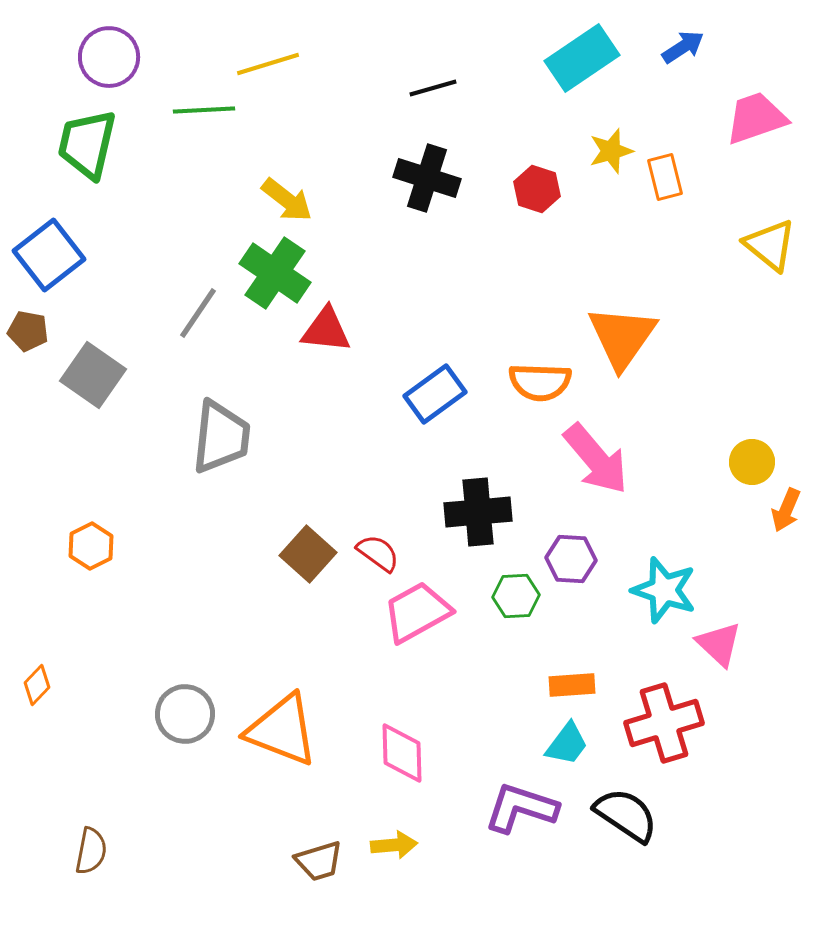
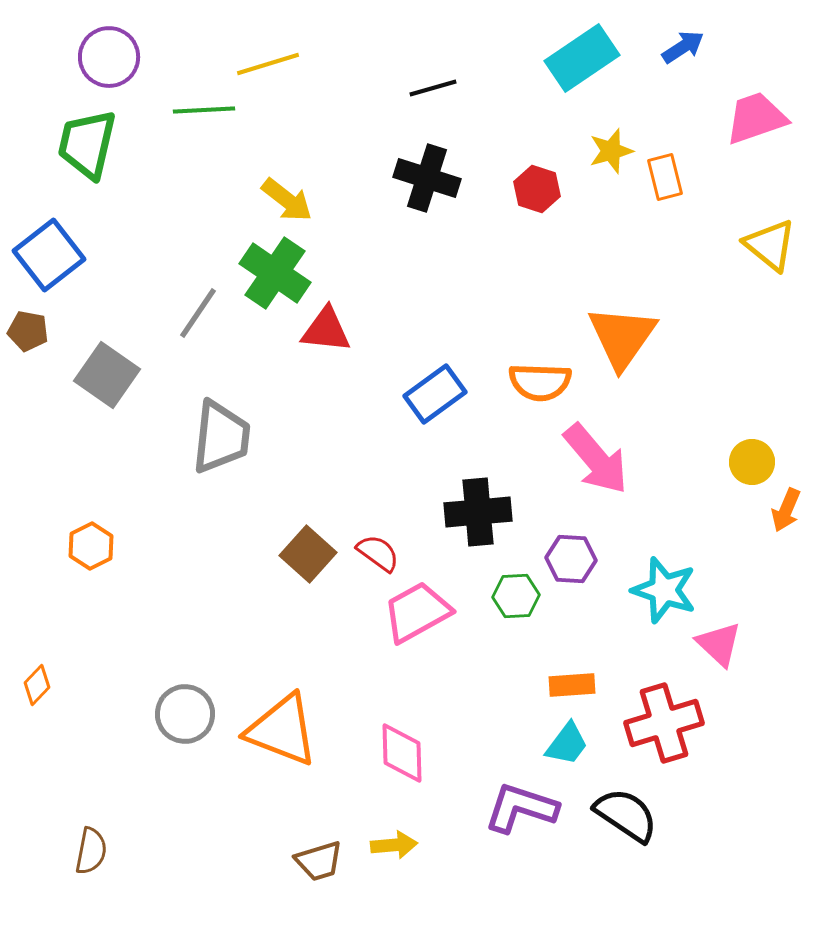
gray square at (93, 375): moved 14 px right
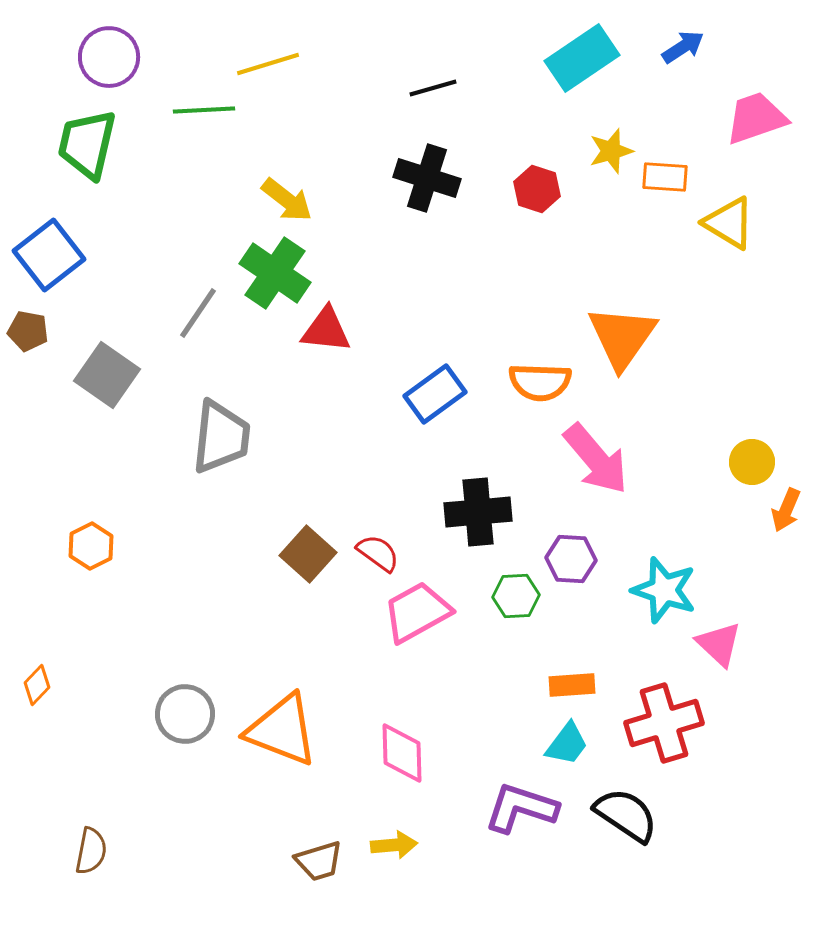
orange rectangle at (665, 177): rotated 72 degrees counterclockwise
yellow triangle at (770, 245): moved 41 px left, 22 px up; rotated 8 degrees counterclockwise
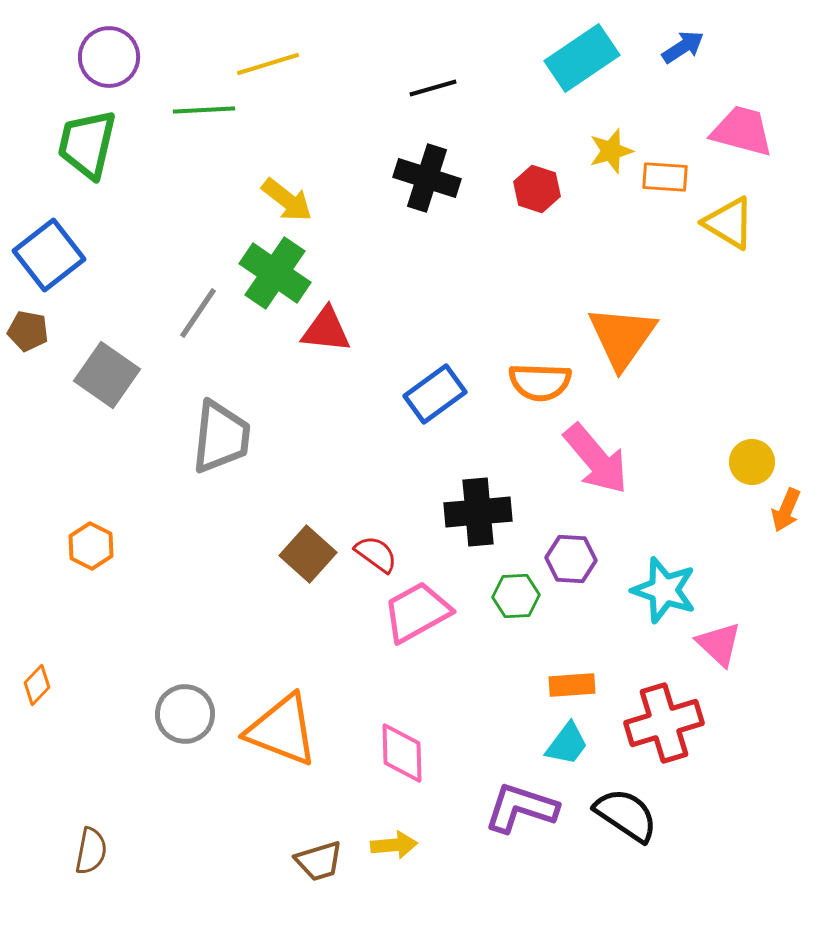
pink trapezoid at (756, 118): moved 14 px left, 13 px down; rotated 34 degrees clockwise
orange hexagon at (91, 546): rotated 6 degrees counterclockwise
red semicircle at (378, 553): moved 2 px left, 1 px down
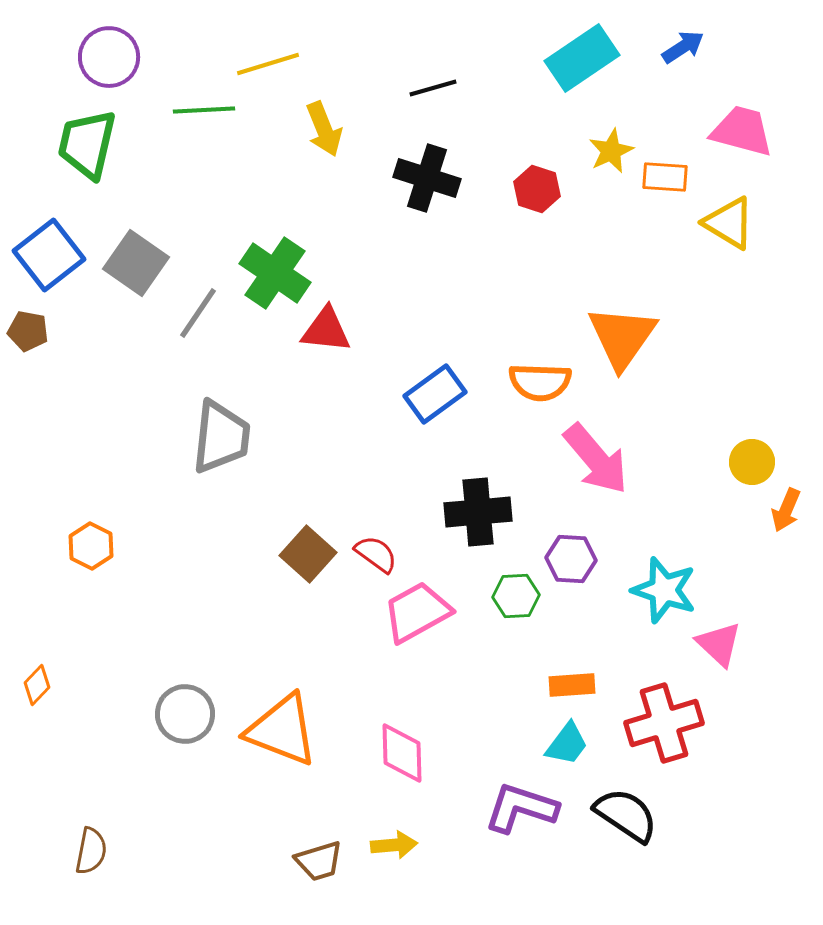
yellow star at (611, 151): rotated 9 degrees counterclockwise
yellow arrow at (287, 200): moved 37 px right, 71 px up; rotated 30 degrees clockwise
gray square at (107, 375): moved 29 px right, 112 px up
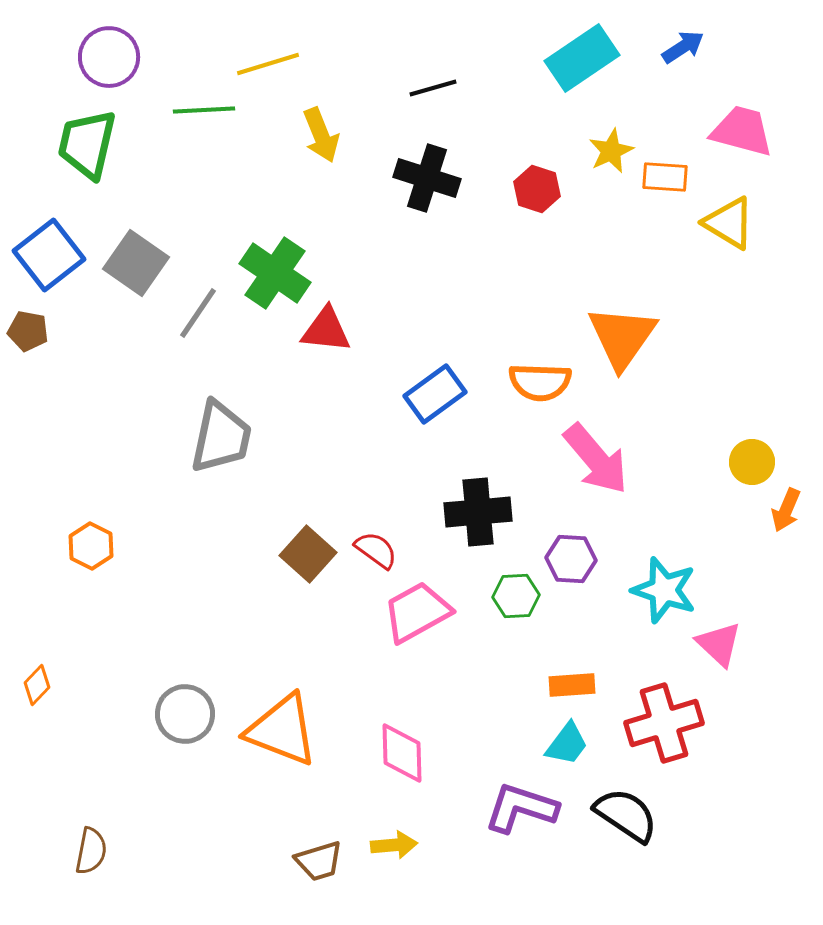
yellow arrow at (324, 129): moved 3 px left, 6 px down
gray trapezoid at (221, 437): rotated 6 degrees clockwise
red semicircle at (376, 554): moved 4 px up
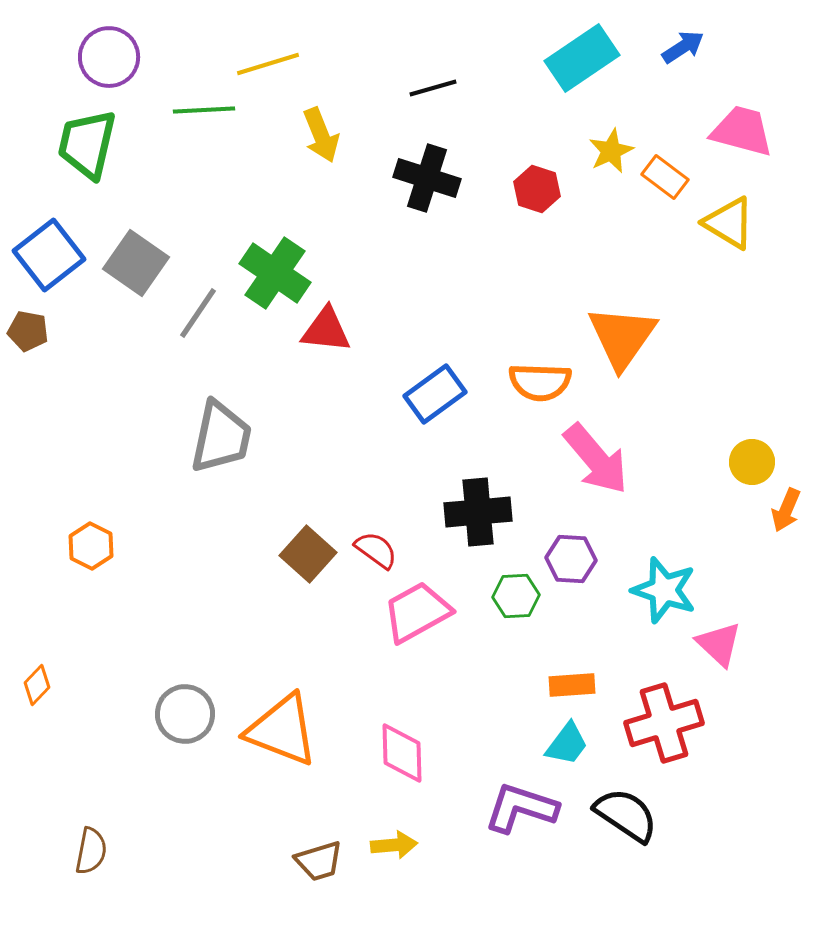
orange rectangle at (665, 177): rotated 33 degrees clockwise
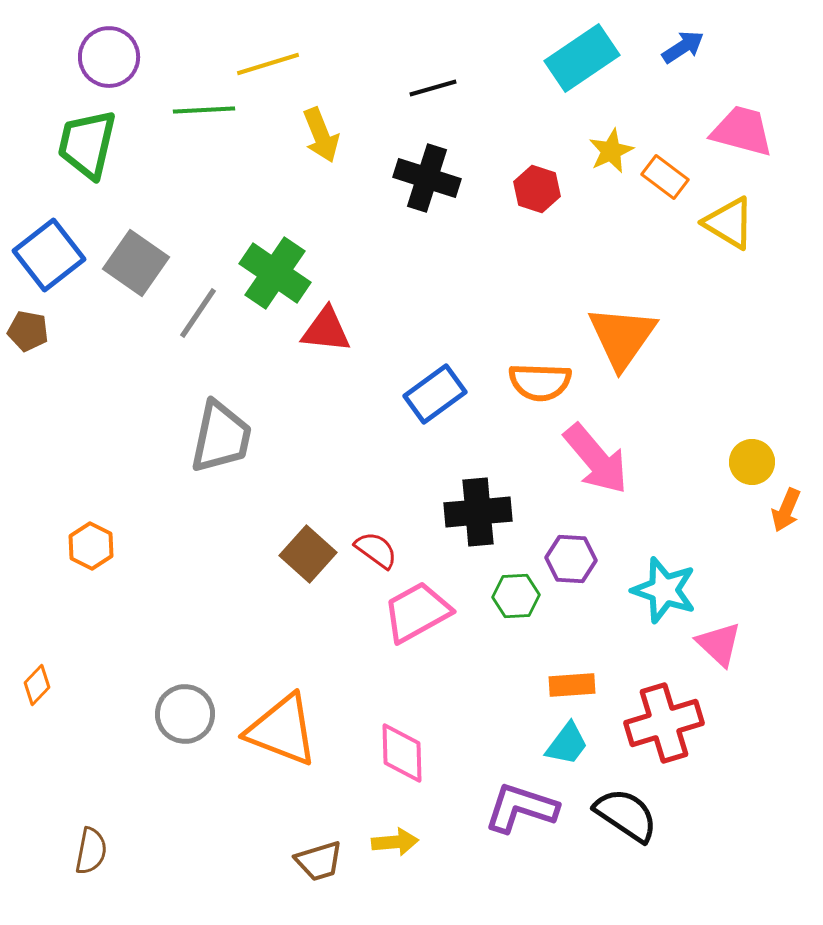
yellow arrow at (394, 845): moved 1 px right, 3 px up
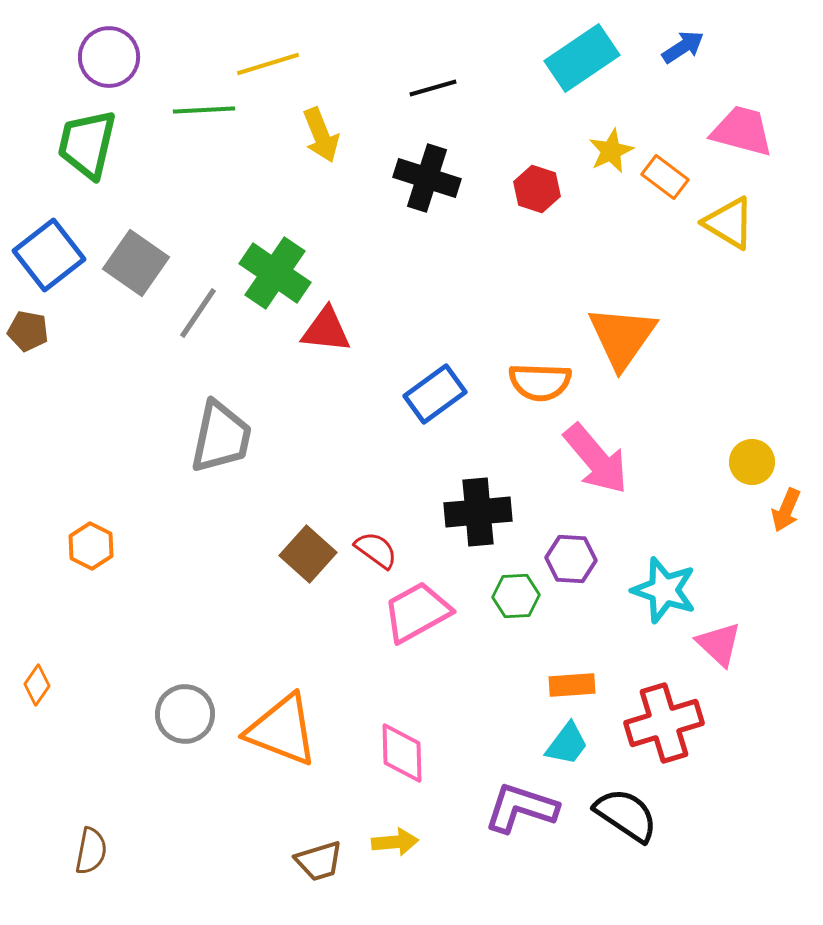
orange diamond at (37, 685): rotated 9 degrees counterclockwise
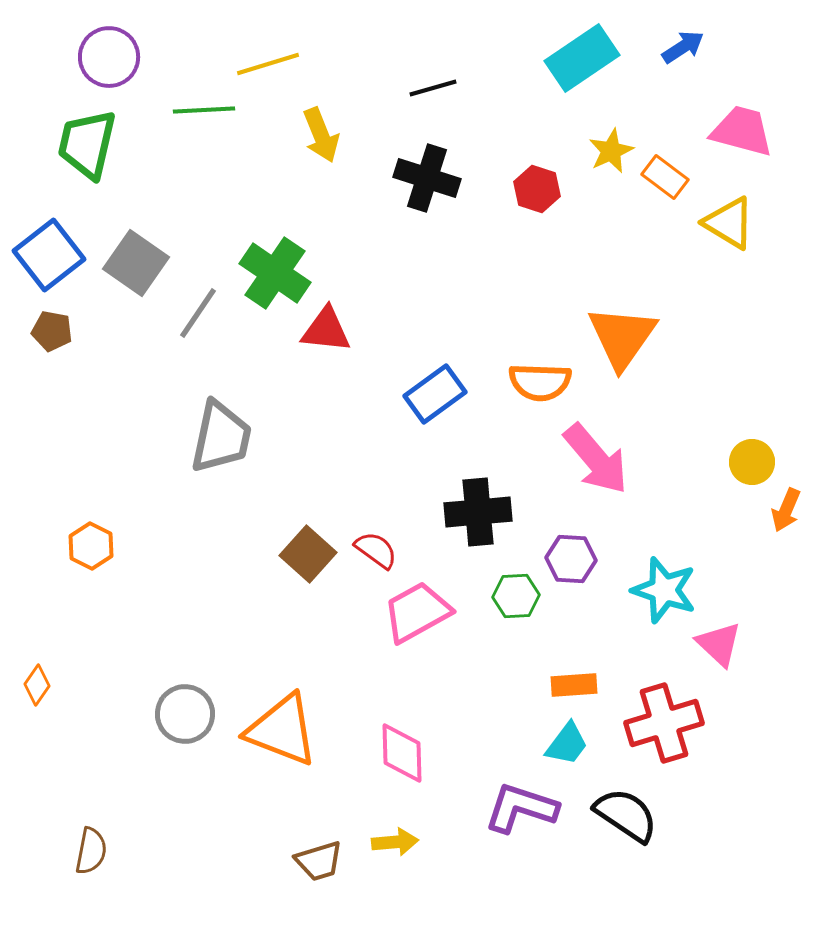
brown pentagon at (28, 331): moved 24 px right
orange rectangle at (572, 685): moved 2 px right
